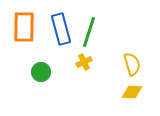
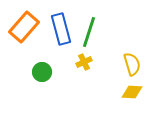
orange rectangle: rotated 40 degrees clockwise
green circle: moved 1 px right
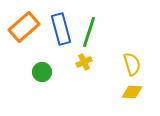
orange rectangle: rotated 8 degrees clockwise
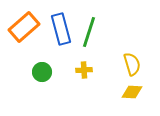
yellow cross: moved 8 px down; rotated 21 degrees clockwise
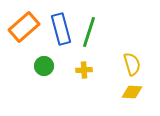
green circle: moved 2 px right, 6 px up
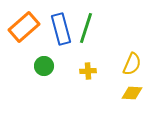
green line: moved 3 px left, 4 px up
yellow semicircle: rotated 40 degrees clockwise
yellow cross: moved 4 px right, 1 px down
yellow diamond: moved 1 px down
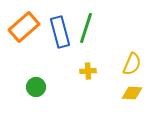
blue rectangle: moved 1 px left, 3 px down
green circle: moved 8 px left, 21 px down
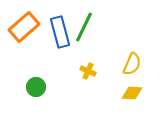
green line: moved 2 px left, 1 px up; rotated 8 degrees clockwise
yellow cross: rotated 28 degrees clockwise
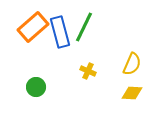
orange rectangle: moved 9 px right
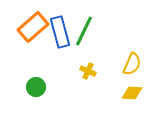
green line: moved 4 px down
